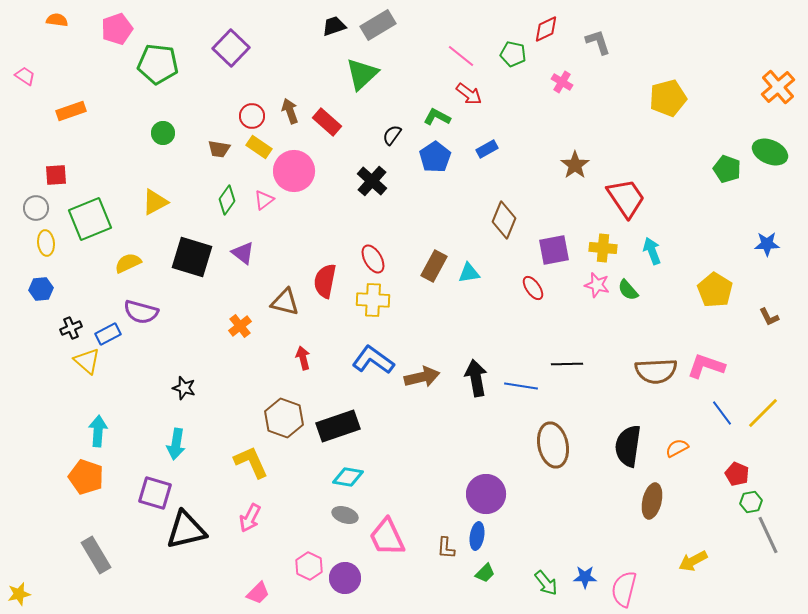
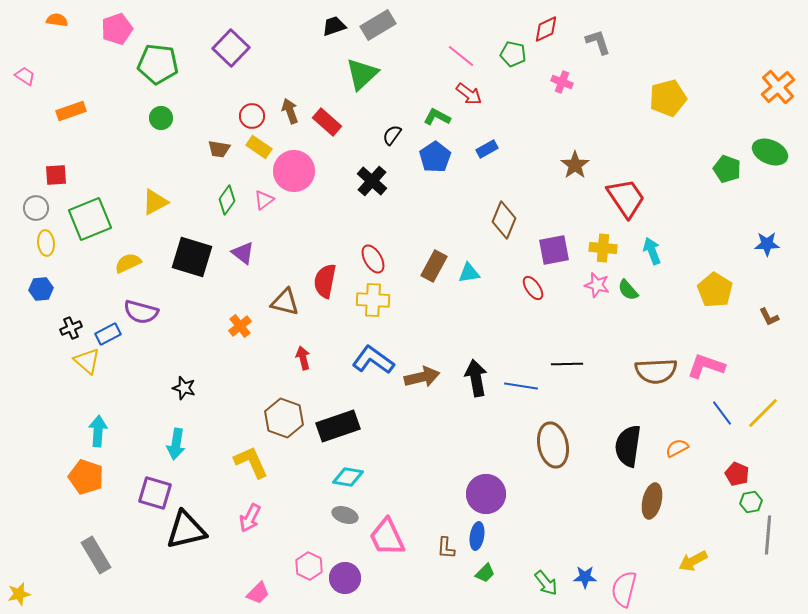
pink cross at (562, 82): rotated 10 degrees counterclockwise
green circle at (163, 133): moved 2 px left, 15 px up
gray line at (768, 535): rotated 30 degrees clockwise
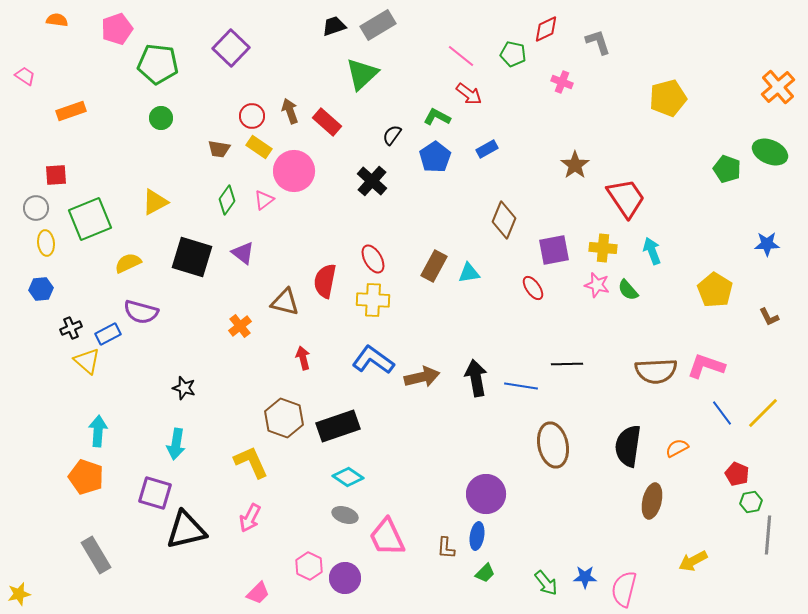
cyan diamond at (348, 477): rotated 24 degrees clockwise
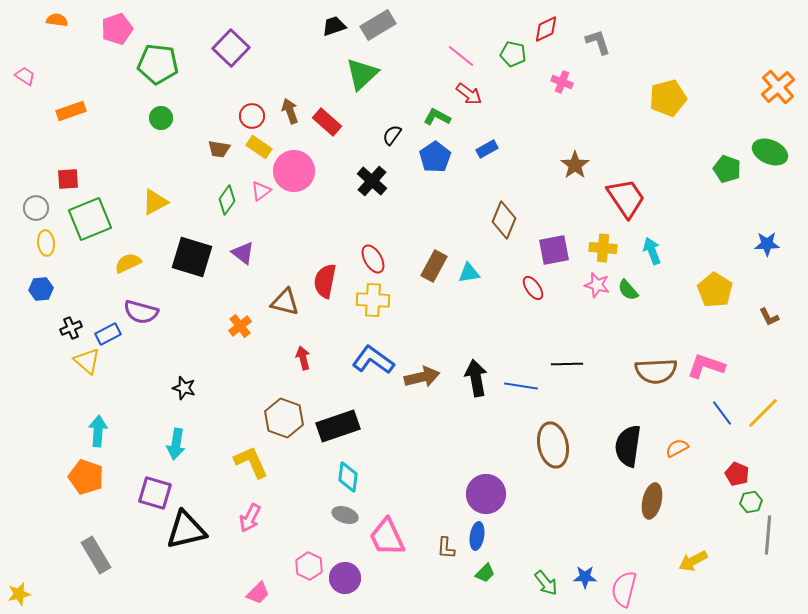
red square at (56, 175): moved 12 px right, 4 px down
pink triangle at (264, 200): moved 3 px left, 9 px up
cyan diamond at (348, 477): rotated 64 degrees clockwise
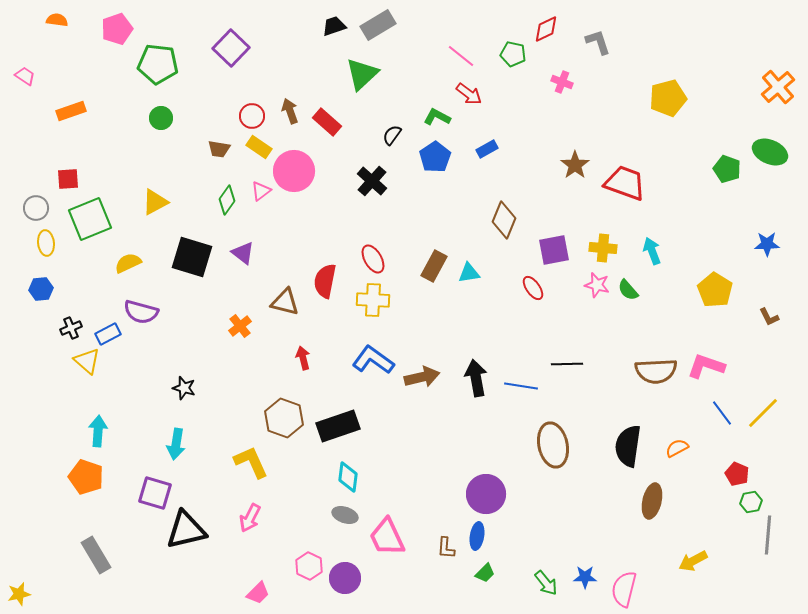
red trapezoid at (626, 198): moved 1 px left, 15 px up; rotated 36 degrees counterclockwise
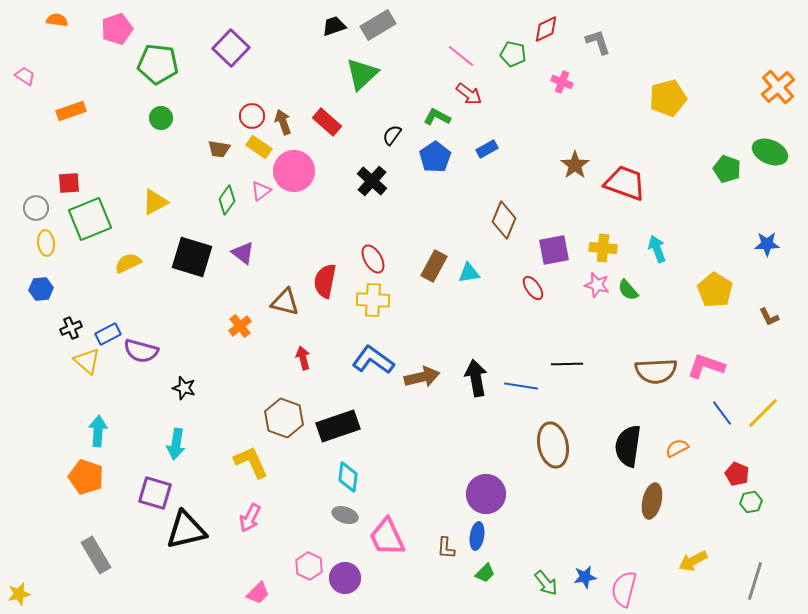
brown arrow at (290, 111): moved 7 px left, 11 px down
red square at (68, 179): moved 1 px right, 4 px down
cyan arrow at (652, 251): moved 5 px right, 2 px up
purple semicircle at (141, 312): moved 39 px down
gray line at (768, 535): moved 13 px left, 46 px down; rotated 12 degrees clockwise
blue star at (585, 577): rotated 10 degrees counterclockwise
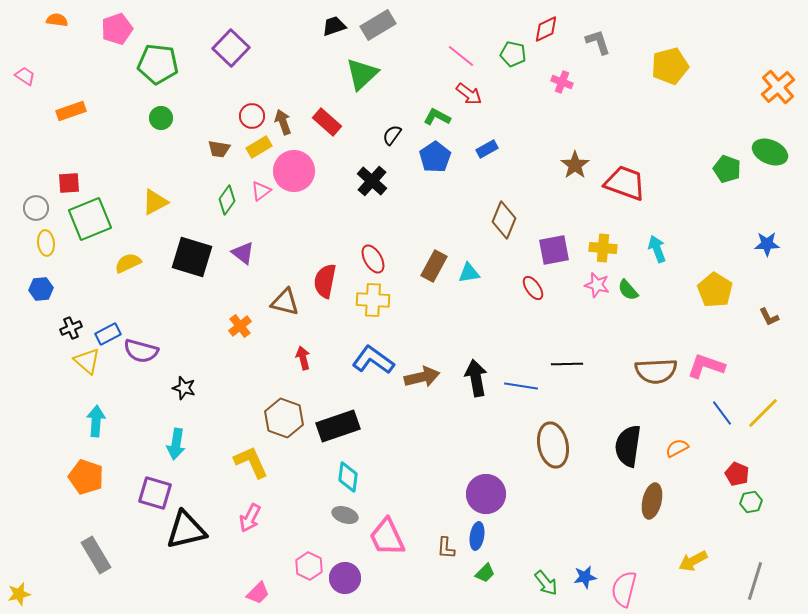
yellow pentagon at (668, 98): moved 2 px right, 32 px up
yellow rectangle at (259, 147): rotated 65 degrees counterclockwise
cyan arrow at (98, 431): moved 2 px left, 10 px up
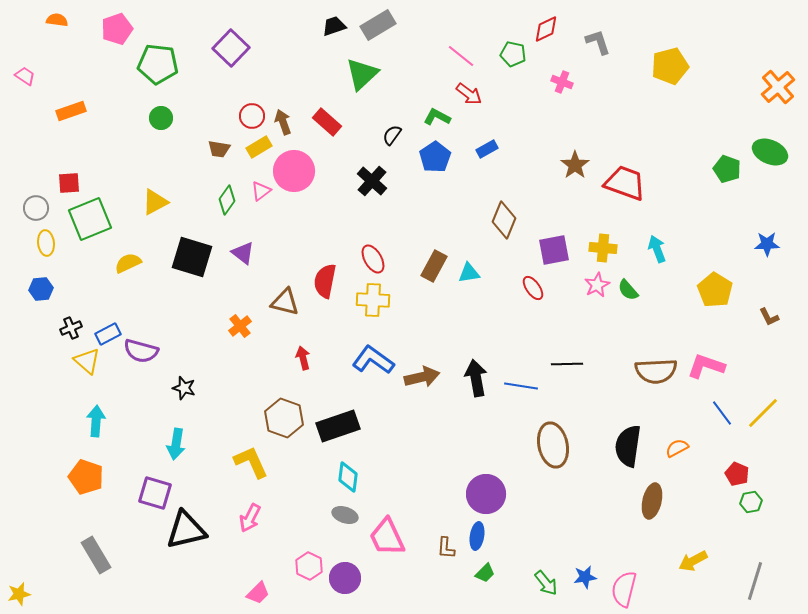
pink star at (597, 285): rotated 30 degrees clockwise
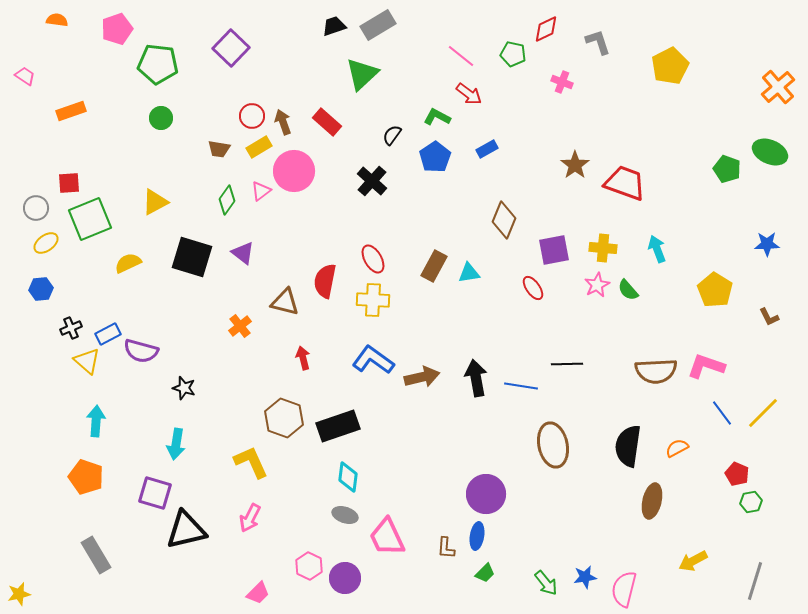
yellow pentagon at (670, 66): rotated 12 degrees counterclockwise
yellow ellipse at (46, 243): rotated 60 degrees clockwise
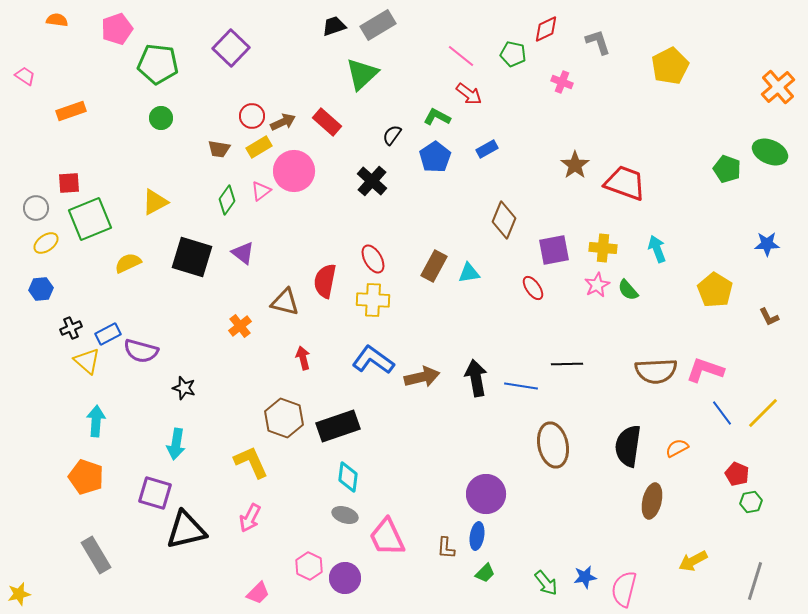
brown arrow at (283, 122): rotated 85 degrees clockwise
pink L-shape at (706, 366): moved 1 px left, 4 px down
